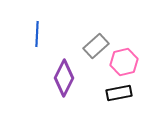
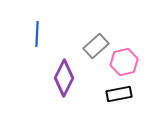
black rectangle: moved 1 px down
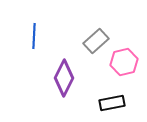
blue line: moved 3 px left, 2 px down
gray rectangle: moved 5 px up
black rectangle: moved 7 px left, 9 px down
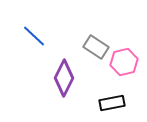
blue line: rotated 50 degrees counterclockwise
gray rectangle: moved 6 px down; rotated 75 degrees clockwise
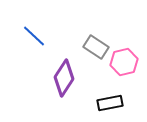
purple diamond: rotated 6 degrees clockwise
black rectangle: moved 2 px left
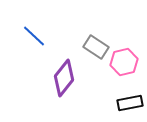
purple diamond: rotated 6 degrees clockwise
black rectangle: moved 20 px right
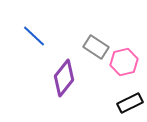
black rectangle: rotated 15 degrees counterclockwise
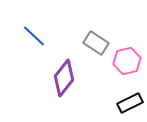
gray rectangle: moved 4 px up
pink hexagon: moved 3 px right, 1 px up
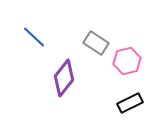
blue line: moved 1 px down
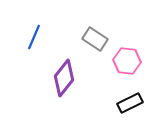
blue line: rotated 70 degrees clockwise
gray rectangle: moved 1 px left, 4 px up
pink hexagon: rotated 20 degrees clockwise
